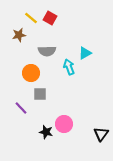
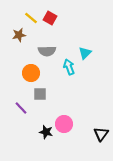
cyan triangle: rotated 16 degrees counterclockwise
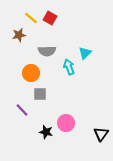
purple line: moved 1 px right, 2 px down
pink circle: moved 2 px right, 1 px up
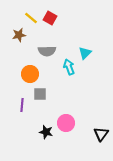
orange circle: moved 1 px left, 1 px down
purple line: moved 5 px up; rotated 48 degrees clockwise
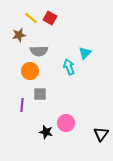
gray semicircle: moved 8 px left
orange circle: moved 3 px up
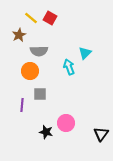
brown star: rotated 16 degrees counterclockwise
